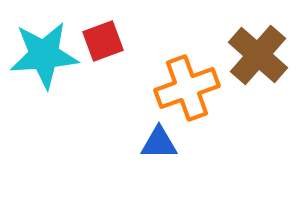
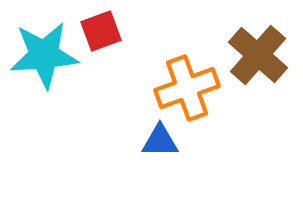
red square: moved 2 px left, 10 px up
blue triangle: moved 1 px right, 2 px up
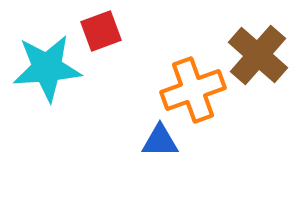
cyan star: moved 3 px right, 13 px down
orange cross: moved 6 px right, 2 px down
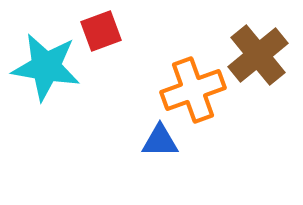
brown cross: rotated 10 degrees clockwise
cyan star: moved 1 px left, 1 px up; rotated 14 degrees clockwise
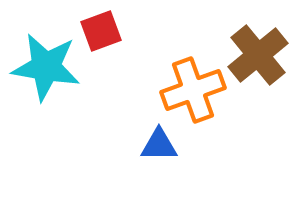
blue triangle: moved 1 px left, 4 px down
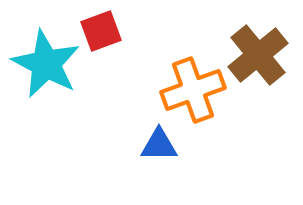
cyan star: moved 3 px up; rotated 18 degrees clockwise
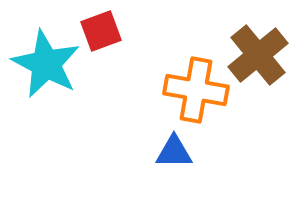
orange cross: moved 3 px right; rotated 30 degrees clockwise
blue triangle: moved 15 px right, 7 px down
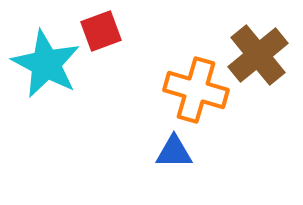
orange cross: rotated 6 degrees clockwise
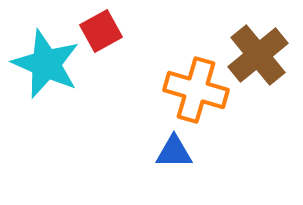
red square: rotated 9 degrees counterclockwise
cyan star: rotated 4 degrees counterclockwise
